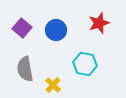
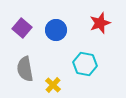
red star: moved 1 px right
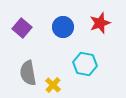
blue circle: moved 7 px right, 3 px up
gray semicircle: moved 3 px right, 4 px down
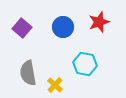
red star: moved 1 px left, 1 px up
yellow cross: moved 2 px right
